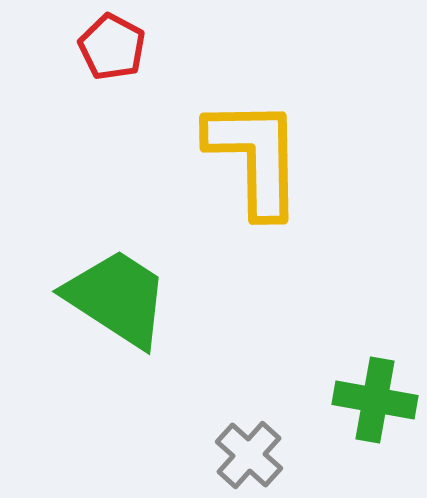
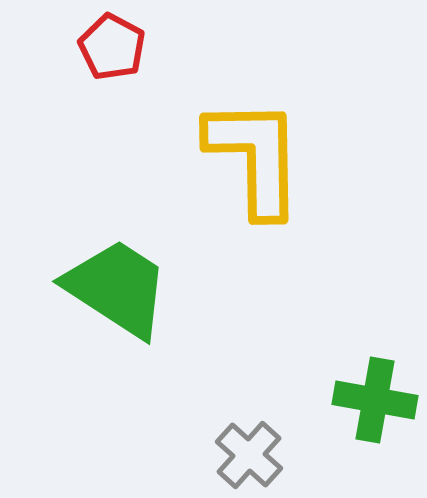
green trapezoid: moved 10 px up
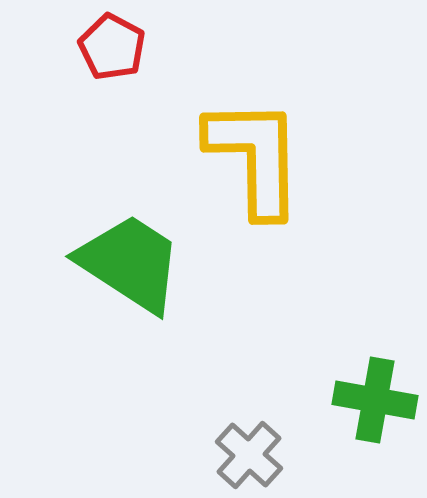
green trapezoid: moved 13 px right, 25 px up
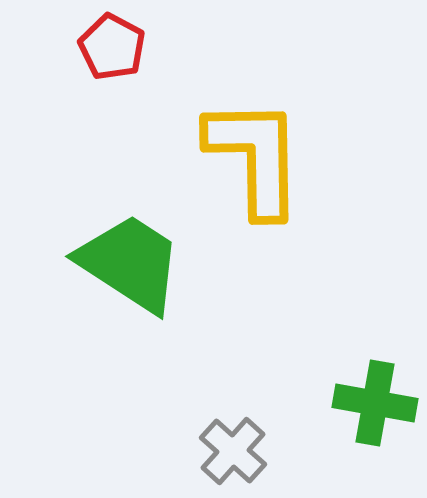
green cross: moved 3 px down
gray cross: moved 16 px left, 4 px up
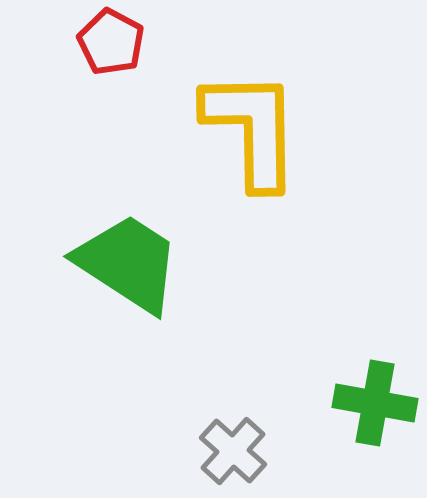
red pentagon: moved 1 px left, 5 px up
yellow L-shape: moved 3 px left, 28 px up
green trapezoid: moved 2 px left
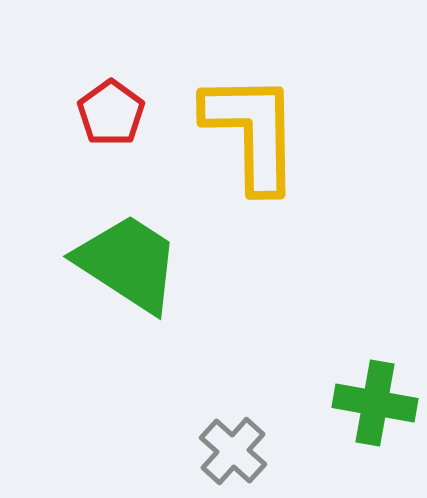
red pentagon: moved 71 px down; rotated 8 degrees clockwise
yellow L-shape: moved 3 px down
